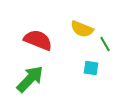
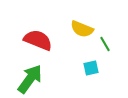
cyan square: rotated 21 degrees counterclockwise
green arrow: rotated 8 degrees counterclockwise
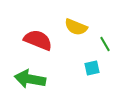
yellow semicircle: moved 6 px left, 2 px up
cyan square: moved 1 px right
green arrow: rotated 116 degrees counterclockwise
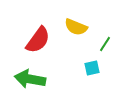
red semicircle: rotated 104 degrees clockwise
green line: rotated 63 degrees clockwise
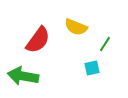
green arrow: moved 7 px left, 3 px up
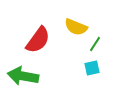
green line: moved 10 px left
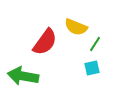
red semicircle: moved 7 px right, 2 px down
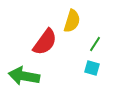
yellow semicircle: moved 4 px left, 6 px up; rotated 95 degrees counterclockwise
cyan square: rotated 28 degrees clockwise
green arrow: moved 1 px right
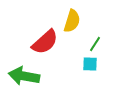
red semicircle: rotated 12 degrees clockwise
cyan square: moved 2 px left, 4 px up; rotated 14 degrees counterclockwise
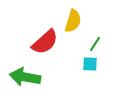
yellow semicircle: moved 1 px right
green arrow: moved 1 px right, 1 px down
